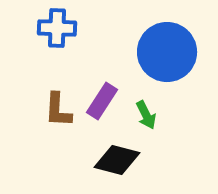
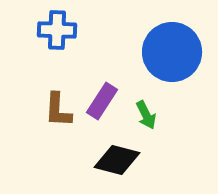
blue cross: moved 2 px down
blue circle: moved 5 px right
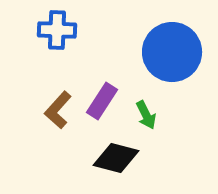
brown L-shape: rotated 39 degrees clockwise
black diamond: moved 1 px left, 2 px up
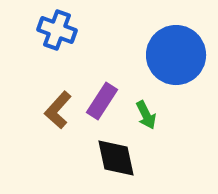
blue cross: rotated 18 degrees clockwise
blue circle: moved 4 px right, 3 px down
black diamond: rotated 63 degrees clockwise
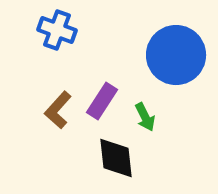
green arrow: moved 1 px left, 2 px down
black diamond: rotated 6 degrees clockwise
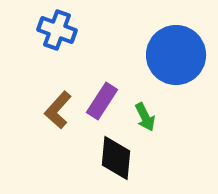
black diamond: rotated 12 degrees clockwise
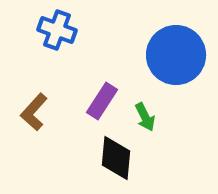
brown L-shape: moved 24 px left, 2 px down
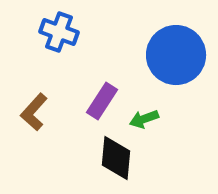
blue cross: moved 2 px right, 2 px down
green arrow: moved 1 px left, 2 px down; rotated 96 degrees clockwise
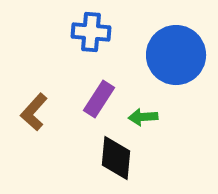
blue cross: moved 32 px right; rotated 15 degrees counterclockwise
purple rectangle: moved 3 px left, 2 px up
green arrow: moved 1 px left, 2 px up; rotated 16 degrees clockwise
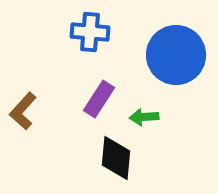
blue cross: moved 1 px left
brown L-shape: moved 11 px left, 1 px up
green arrow: moved 1 px right
